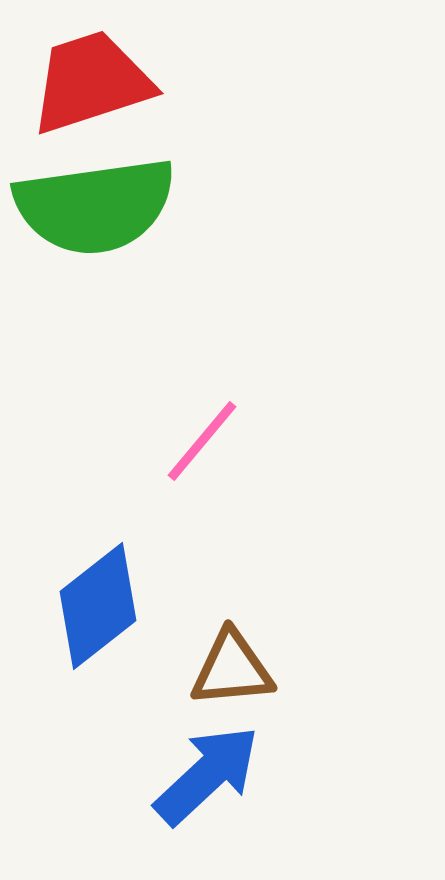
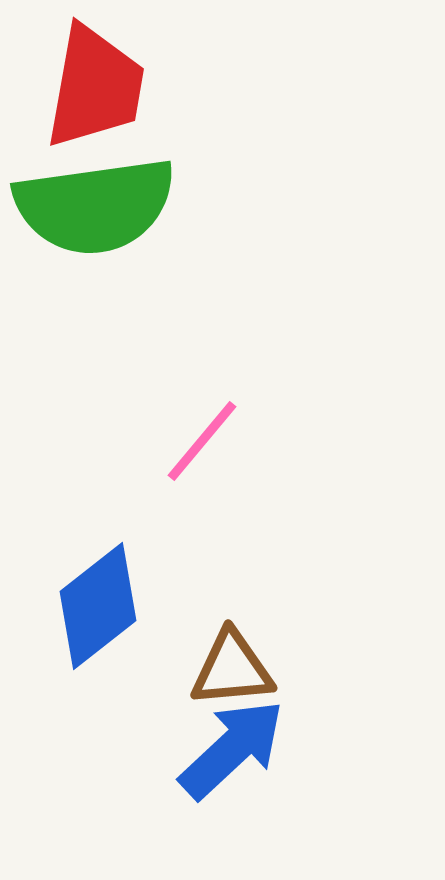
red trapezoid: moved 4 px right, 5 px down; rotated 118 degrees clockwise
blue arrow: moved 25 px right, 26 px up
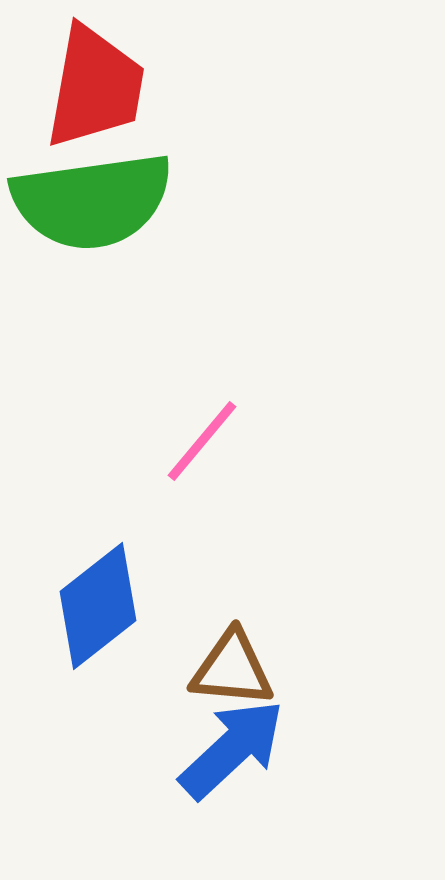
green semicircle: moved 3 px left, 5 px up
brown triangle: rotated 10 degrees clockwise
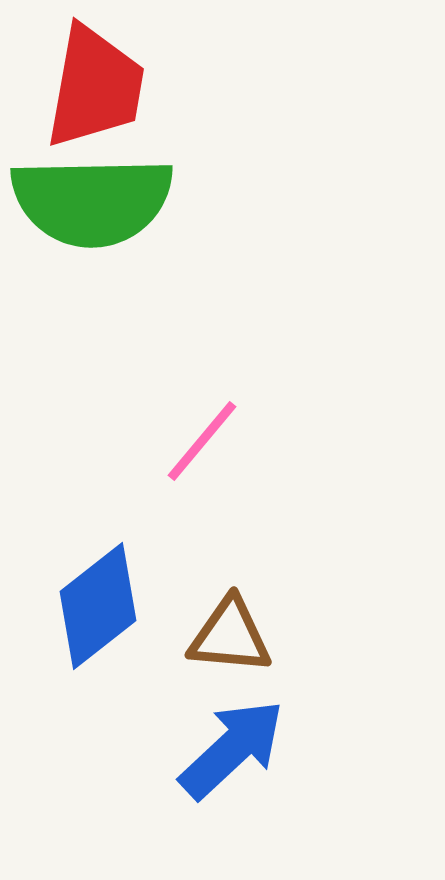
green semicircle: rotated 7 degrees clockwise
brown triangle: moved 2 px left, 33 px up
